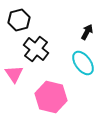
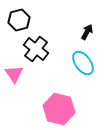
pink hexagon: moved 8 px right, 12 px down
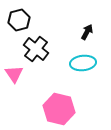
cyan ellipse: rotated 60 degrees counterclockwise
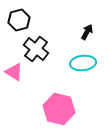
pink triangle: moved 2 px up; rotated 24 degrees counterclockwise
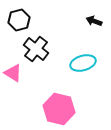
black arrow: moved 7 px right, 11 px up; rotated 98 degrees counterclockwise
cyan ellipse: rotated 10 degrees counterclockwise
pink triangle: moved 1 px left, 1 px down
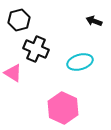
black cross: rotated 15 degrees counterclockwise
cyan ellipse: moved 3 px left, 1 px up
pink hexagon: moved 4 px right, 1 px up; rotated 12 degrees clockwise
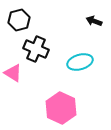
pink hexagon: moved 2 px left
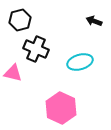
black hexagon: moved 1 px right
pink triangle: rotated 18 degrees counterclockwise
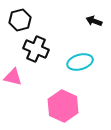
pink triangle: moved 4 px down
pink hexagon: moved 2 px right, 2 px up
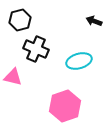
cyan ellipse: moved 1 px left, 1 px up
pink hexagon: moved 2 px right; rotated 16 degrees clockwise
